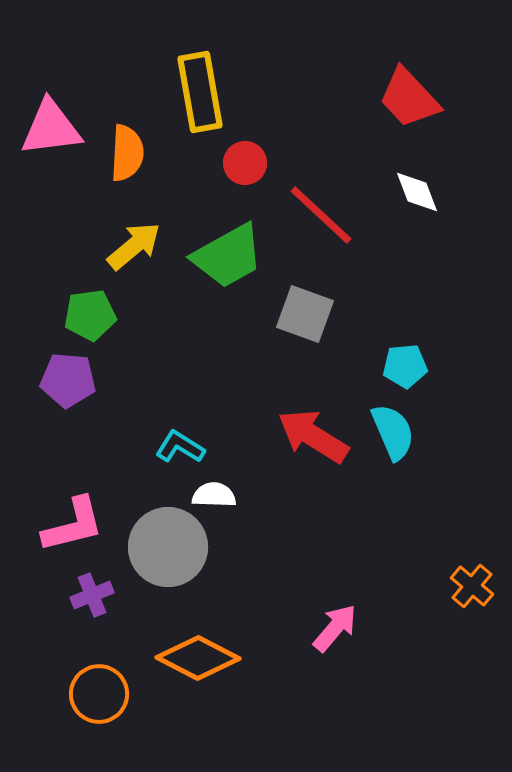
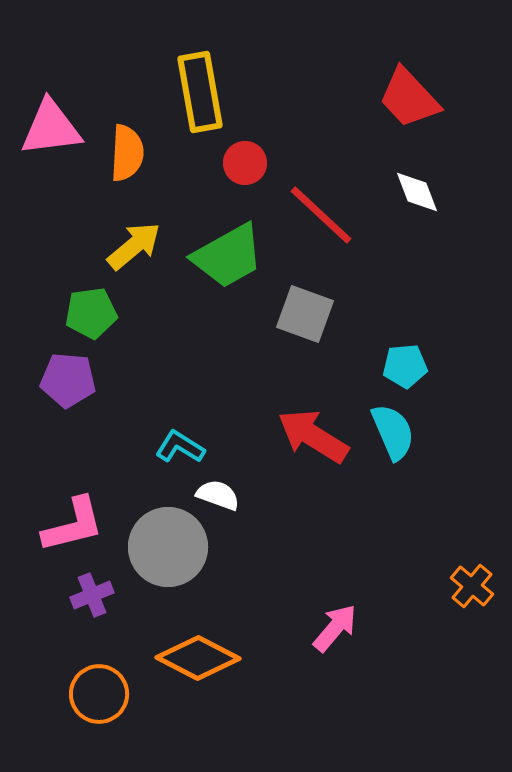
green pentagon: moved 1 px right, 2 px up
white semicircle: moved 4 px right; rotated 18 degrees clockwise
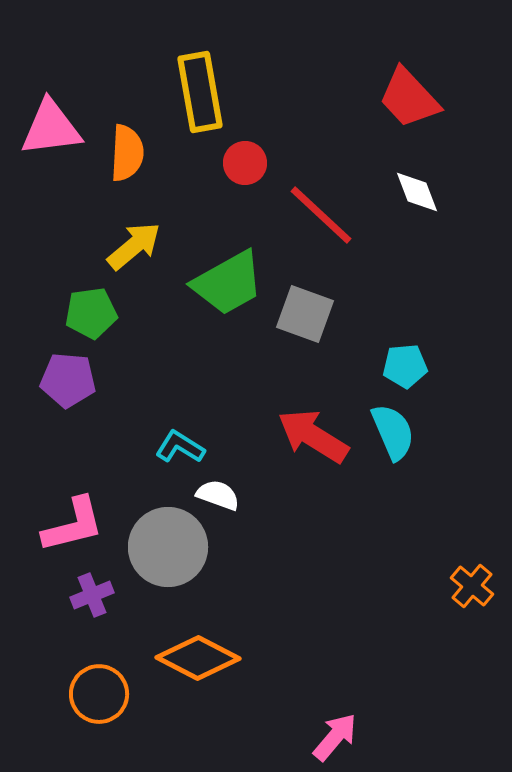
green trapezoid: moved 27 px down
pink arrow: moved 109 px down
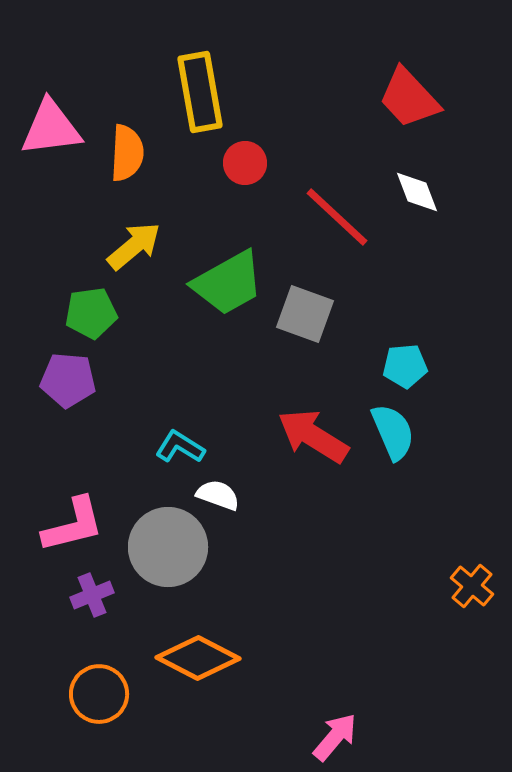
red line: moved 16 px right, 2 px down
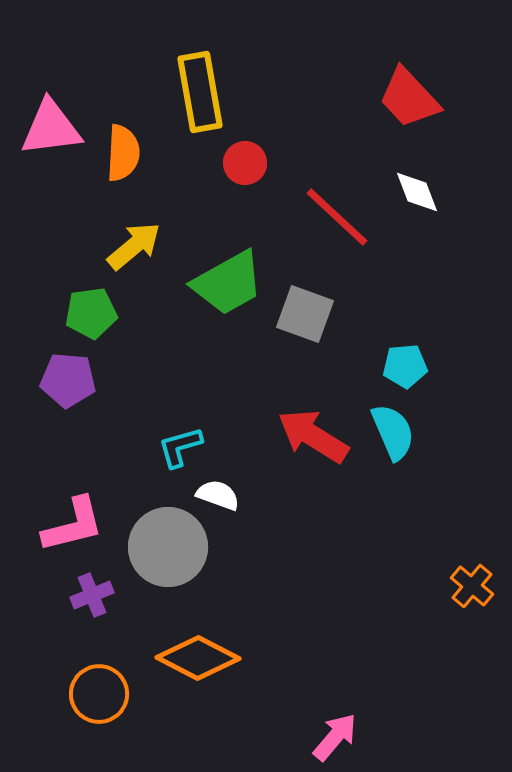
orange semicircle: moved 4 px left
cyan L-shape: rotated 48 degrees counterclockwise
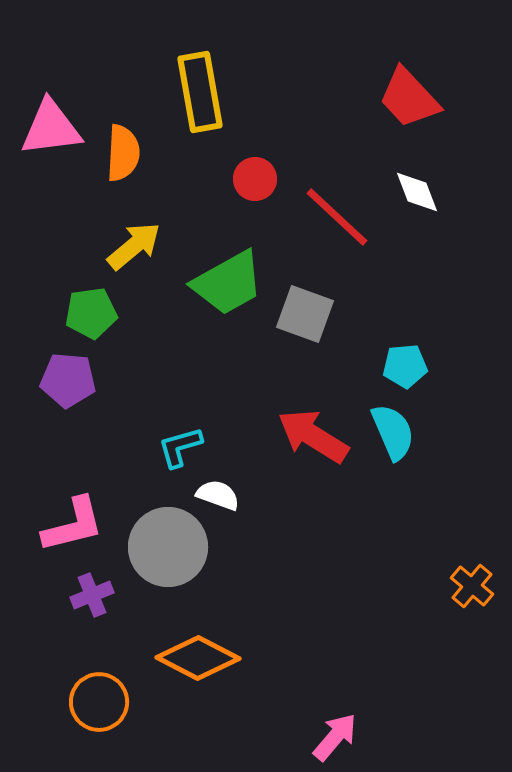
red circle: moved 10 px right, 16 px down
orange circle: moved 8 px down
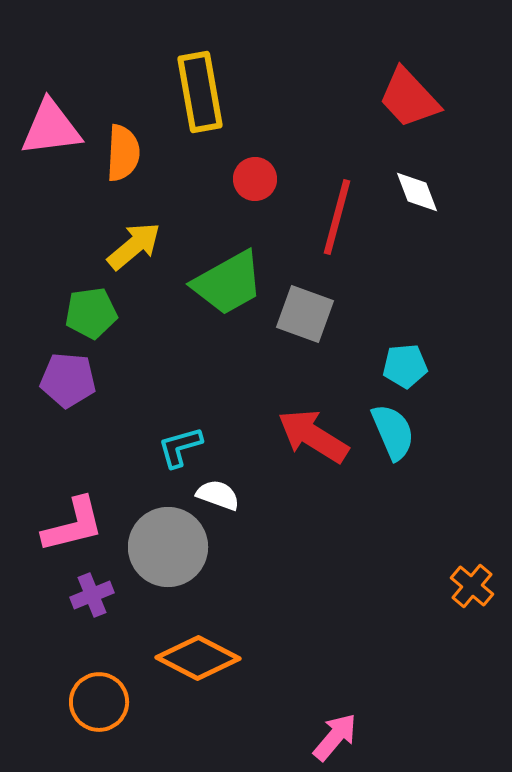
red line: rotated 62 degrees clockwise
